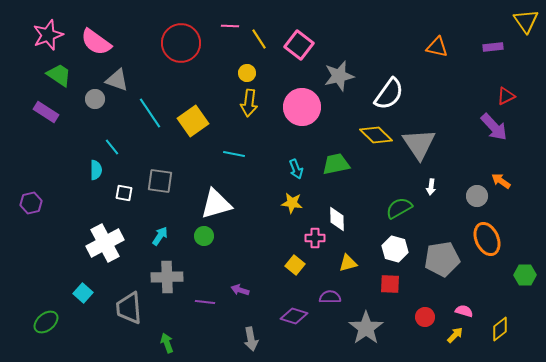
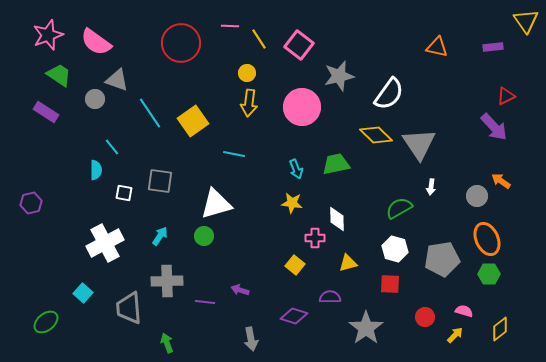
green hexagon at (525, 275): moved 36 px left, 1 px up
gray cross at (167, 277): moved 4 px down
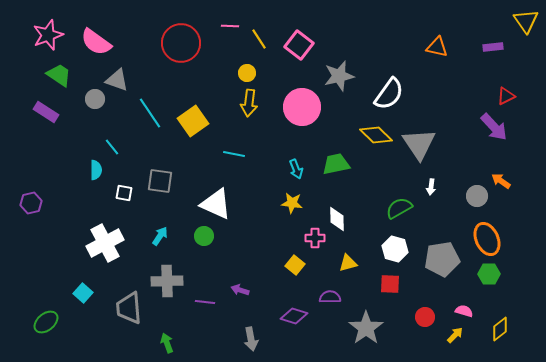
white triangle at (216, 204): rotated 40 degrees clockwise
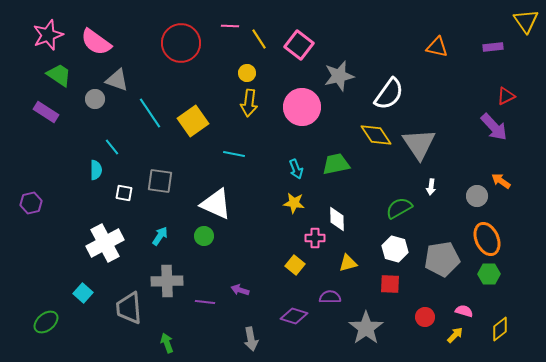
yellow diamond at (376, 135): rotated 12 degrees clockwise
yellow star at (292, 203): moved 2 px right
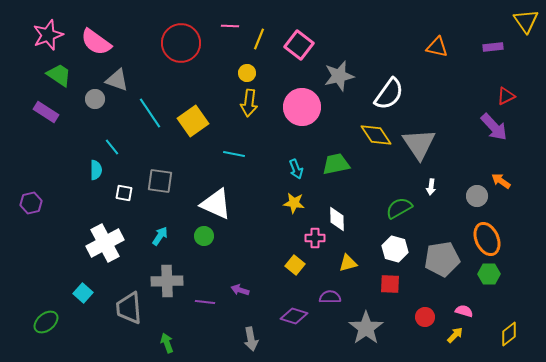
yellow line at (259, 39): rotated 55 degrees clockwise
yellow diamond at (500, 329): moved 9 px right, 5 px down
